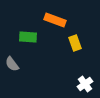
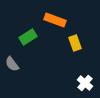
green rectangle: rotated 36 degrees counterclockwise
white cross: moved 1 px up; rotated 14 degrees counterclockwise
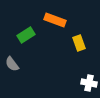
green rectangle: moved 2 px left, 2 px up
yellow rectangle: moved 4 px right
white cross: moved 4 px right; rotated 28 degrees counterclockwise
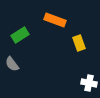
green rectangle: moved 6 px left
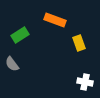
white cross: moved 4 px left, 1 px up
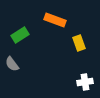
white cross: rotated 21 degrees counterclockwise
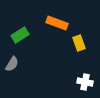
orange rectangle: moved 2 px right, 3 px down
gray semicircle: rotated 112 degrees counterclockwise
white cross: rotated 21 degrees clockwise
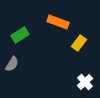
orange rectangle: moved 1 px right, 1 px up
yellow rectangle: rotated 56 degrees clockwise
white cross: rotated 35 degrees clockwise
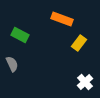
orange rectangle: moved 4 px right, 3 px up
green rectangle: rotated 60 degrees clockwise
gray semicircle: rotated 56 degrees counterclockwise
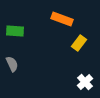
green rectangle: moved 5 px left, 4 px up; rotated 24 degrees counterclockwise
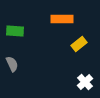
orange rectangle: rotated 20 degrees counterclockwise
yellow rectangle: moved 1 px down; rotated 14 degrees clockwise
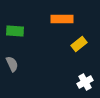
white cross: rotated 14 degrees clockwise
